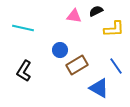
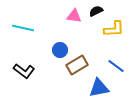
blue line: rotated 18 degrees counterclockwise
black L-shape: rotated 85 degrees counterclockwise
blue triangle: rotated 40 degrees counterclockwise
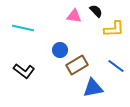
black semicircle: rotated 72 degrees clockwise
blue triangle: moved 6 px left
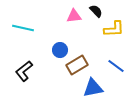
pink triangle: rotated 14 degrees counterclockwise
black L-shape: rotated 105 degrees clockwise
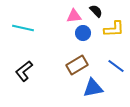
blue circle: moved 23 px right, 17 px up
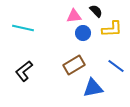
yellow L-shape: moved 2 px left
brown rectangle: moved 3 px left
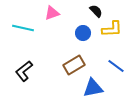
pink triangle: moved 22 px left, 3 px up; rotated 14 degrees counterclockwise
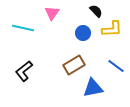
pink triangle: rotated 35 degrees counterclockwise
